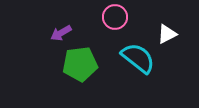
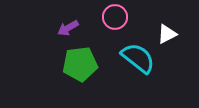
purple arrow: moved 7 px right, 5 px up
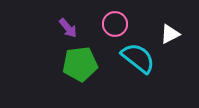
pink circle: moved 7 px down
purple arrow: rotated 100 degrees counterclockwise
white triangle: moved 3 px right
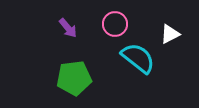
green pentagon: moved 6 px left, 14 px down
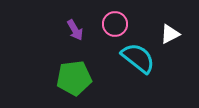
purple arrow: moved 7 px right, 2 px down; rotated 10 degrees clockwise
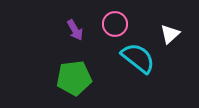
white triangle: rotated 15 degrees counterclockwise
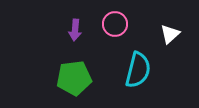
purple arrow: rotated 35 degrees clockwise
cyan semicircle: moved 12 px down; rotated 66 degrees clockwise
